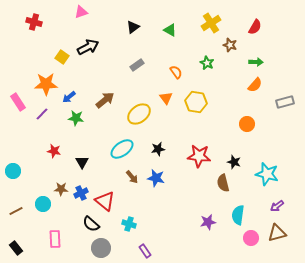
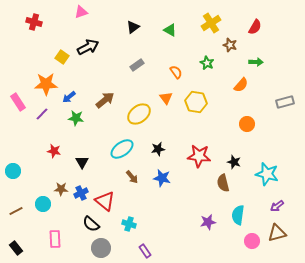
orange semicircle at (255, 85): moved 14 px left
blue star at (156, 178): moved 6 px right
pink circle at (251, 238): moved 1 px right, 3 px down
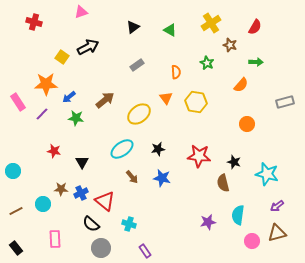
orange semicircle at (176, 72): rotated 32 degrees clockwise
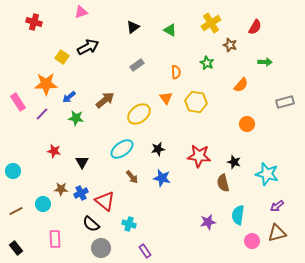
green arrow at (256, 62): moved 9 px right
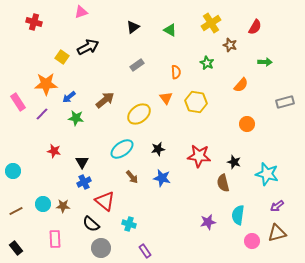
brown star at (61, 189): moved 2 px right, 17 px down
blue cross at (81, 193): moved 3 px right, 11 px up
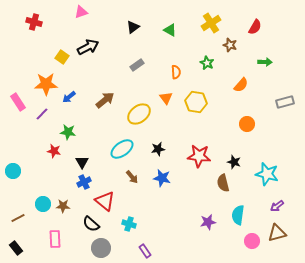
green star at (76, 118): moved 8 px left, 14 px down
brown line at (16, 211): moved 2 px right, 7 px down
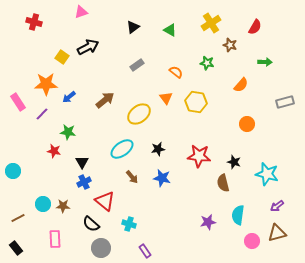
green star at (207, 63): rotated 16 degrees counterclockwise
orange semicircle at (176, 72): rotated 48 degrees counterclockwise
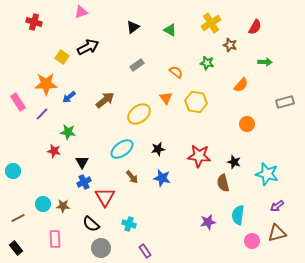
red triangle at (105, 201): moved 4 px up; rotated 20 degrees clockwise
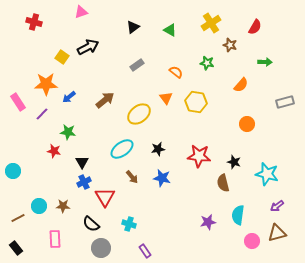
cyan circle at (43, 204): moved 4 px left, 2 px down
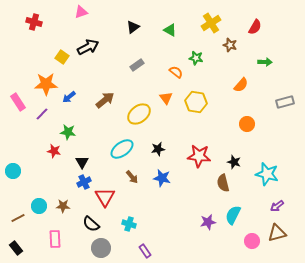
green star at (207, 63): moved 11 px left, 5 px up
cyan semicircle at (238, 215): moved 5 px left; rotated 18 degrees clockwise
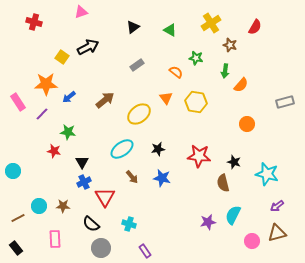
green arrow at (265, 62): moved 40 px left, 9 px down; rotated 96 degrees clockwise
